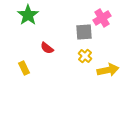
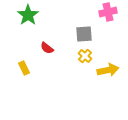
pink cross: moved 6 px right, 6 px up; rotated 18 degrees clockwise
gray square: moved 2 px down
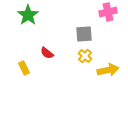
red semicircle: moved 5 px down
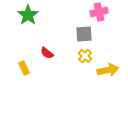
pink cross: moved 9 px left
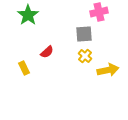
red semicircle: moved 1 px up; rotated 80 degrees counterclockwise
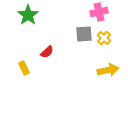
yellow cross: moved 19 px right, 18 px up
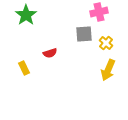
green star: moved 2 px left
yellow cross: moved 2 px right, 5 px down
red semicircle: moved 3 px right, 1 px down; rotated 24 degrees clockwise
yellow arrow: rotated 125 degrees clockwise
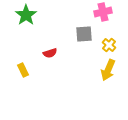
pink cross: moved 4 px right
yellow cross: moved 3 px right, 2 px down
yellow rectangle: moved 1 px left, 2 px down
